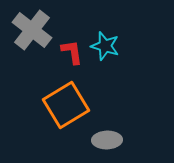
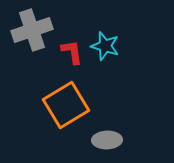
gray cross: rotated 33 degrees clockwise
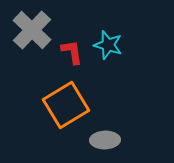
gray cross: rotated 27 degrees counterclockwise
cyan star: moved 3 px right, 1 px up
gray ellipse: moved 2 px left
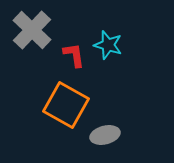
red L-shape: moved 2 px right, 3 px down
orange square: rotated 30 degrees counterclockwise
gray ellipse: moved 5 px up; rotated 12 degrees counterclockwise
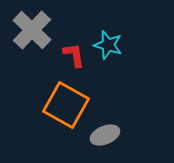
gray ellipse: rotated 8 degrees counterclockwise
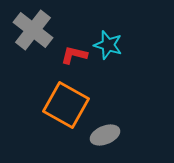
gray cross: moved 1 px right; rotated 6 degrees counterclockwise
red L-shape: rotated 68 degrees counterclockwise
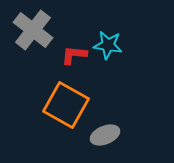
cyan star: rotated 8 degrees counterclockwise
red L-shape: rotated 8 degrees counterclockwise
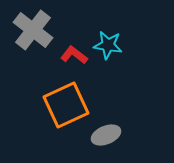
red L-shape: rotated 32 degrees clockwise
orange square: rotated 36 degrees clockwise
gray ellipse: moved 1 px right
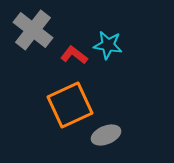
orange square: moved 4 px right
